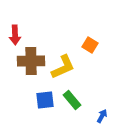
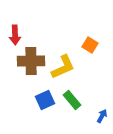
blue square: rotated 18 degrees counterclockwise
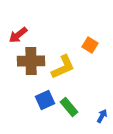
red arrow: moved 3 px right; rotated 54 degrees clockwise
green rectangle: moved 3 px left, 7 px down
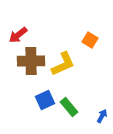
orange square: moved 5 px up
yellow L-shape: moved 3 px up
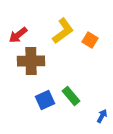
yellow L-shape: moved 33 px up; rotated 12 degrees counterclockwise
green rectangle: moved 2 px right, 11 px up
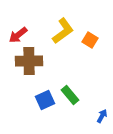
brown cross: moved 2 px left
green rectangle: moved 1 px left, 1 px up
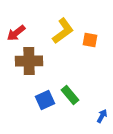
red arrow: moved 2 px left, 2 px up
orange square: rotated 21 degrees counterclockwise
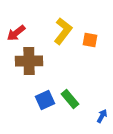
yellow L-shape: rotated 16 degrees counterclockwise
green rectangle: moved 4 px down
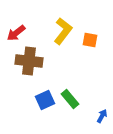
brown cross: rotated 8 degrees clockwise
